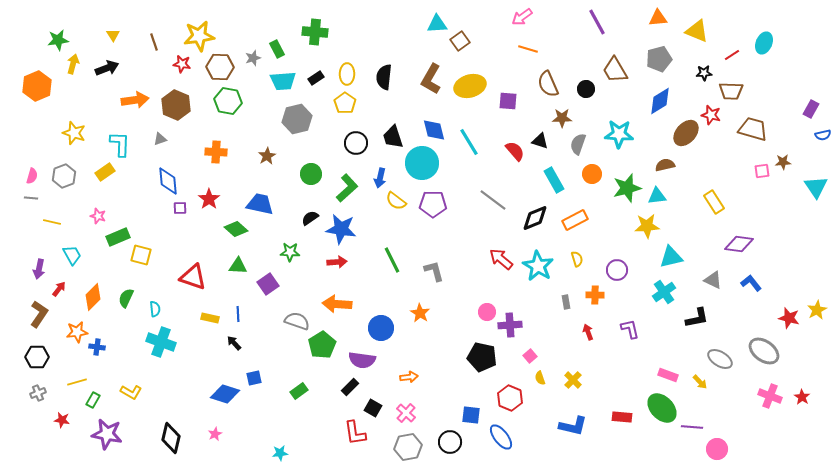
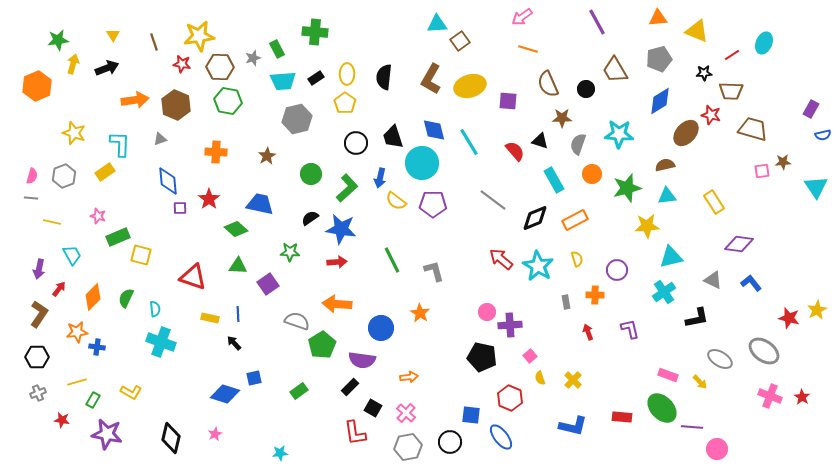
cyan triangle at (657, 196): moved 10 px right
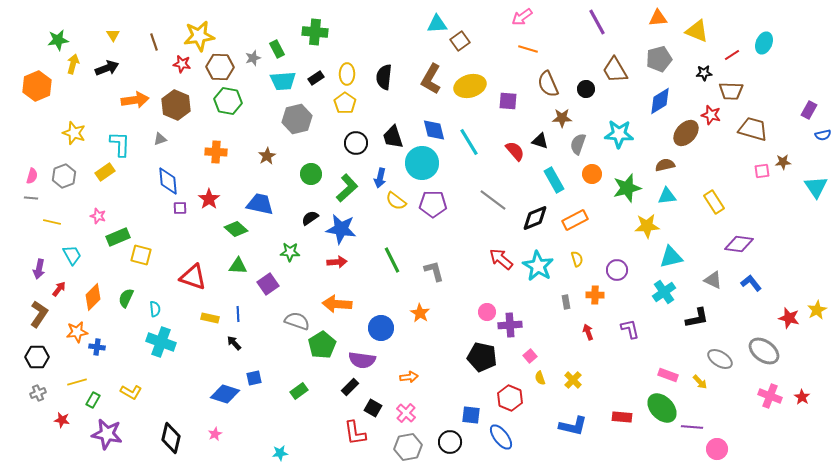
purple rectangle at (811, 109): moved 2 px left, 1 px down
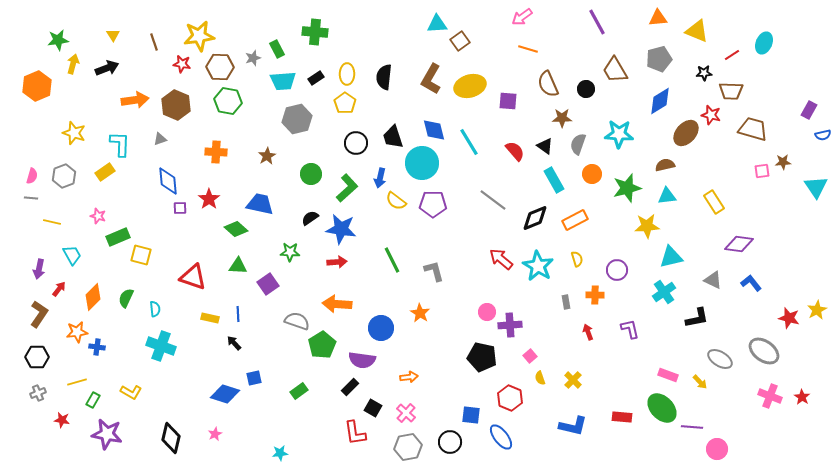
black triangle at (540, 141): moved 5 px right, 5 px down; rotated 18 degrees clockwise
cyan cross at (161, 342): moved 4 px down
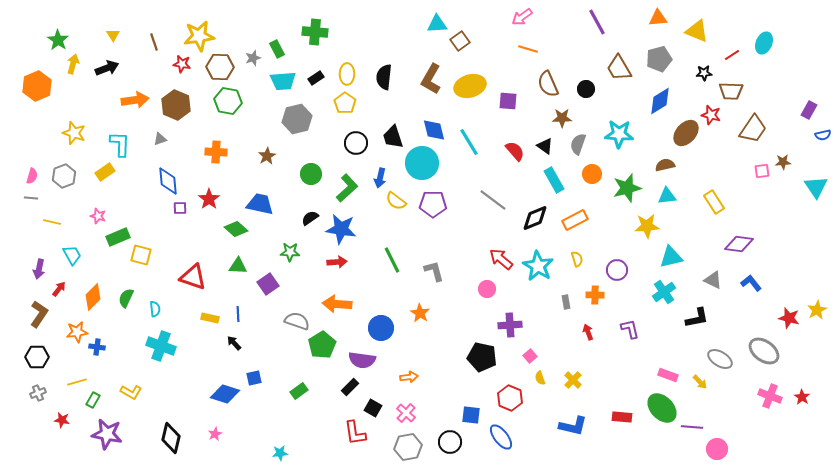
green star at (58, 40): rotated 30 degrees counterclockwise
brown trapezoid at (615, 70): moved 4 px right, 2 px up
brown trapezoid at (753, 129): rotated 108 degrees clockwise
pink circle at (487, 312): moved 23 px up
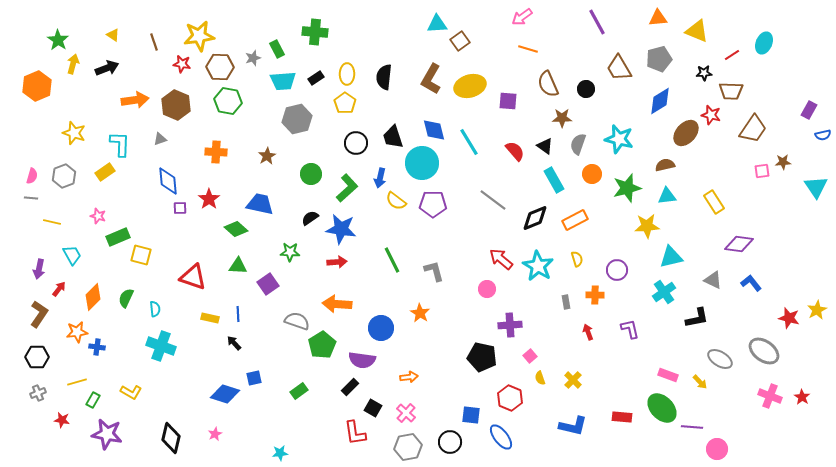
yellow triangle at (113, 35): rotated 24 degrees counterclockwise
cyan star at (619, 134): moved 5 px down; rotated 12 degrees clockwise
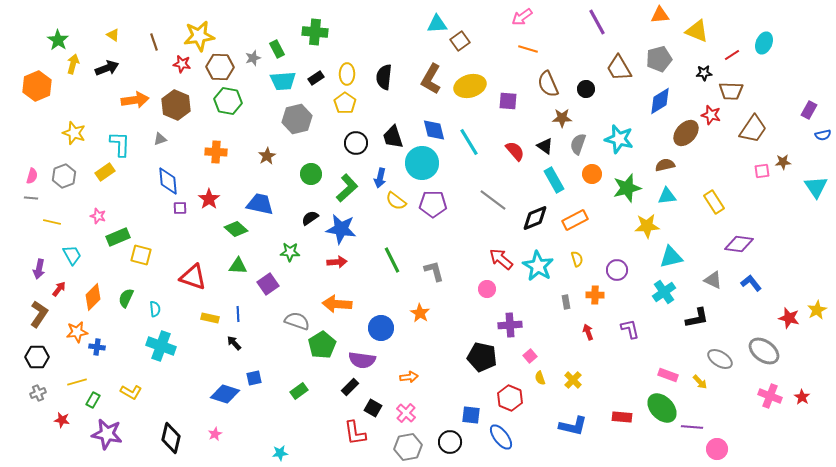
orange triangle at (658, 18): moved 2 px right, 3 px up
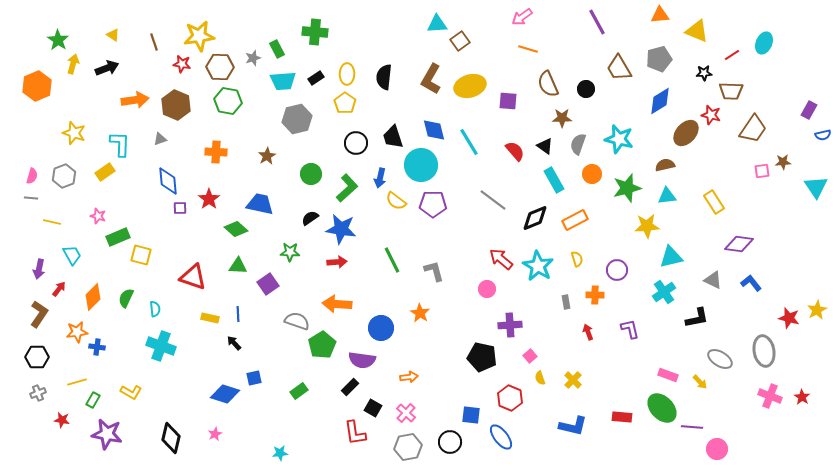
cyan circle at (422, 163): moved 1 px left, 2 px down
gray ellipse at (764, 351): rotated 44 degrees clockwise
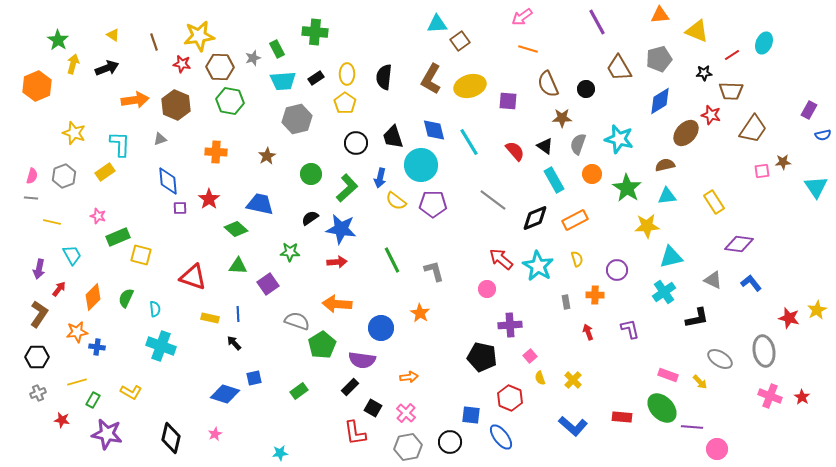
green hexagon at (228, 101): moved 2 px right
green star at (627, 188): rotated 24 degrees counterclockwise
blue L-shape at (573, 426): rotated 28 degrees clockwise
